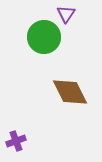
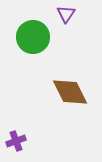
green circle: moved 11 px left
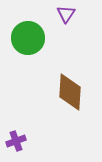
green circle: moved 5 px left, 1 px down
brown diamond: rotated 30 degrees clockwise
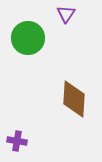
brown diamond: moved 4 px right, 7 px down
purple cross: moved 1 px right; rotated 30 degrees clockwise
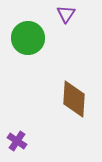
purple cross: rotated 24 degrees clockwise
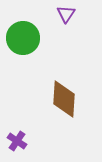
green circle: moved 5 px left
brown diamond: moved 10 px left
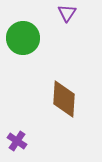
purple triangle: moved 1 px right, 1 px up
